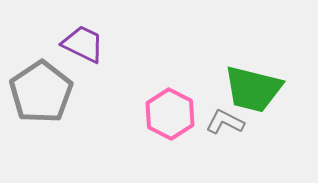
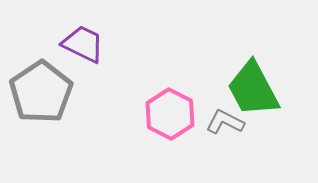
green trapezoid: rotated 48 degrees clockwise
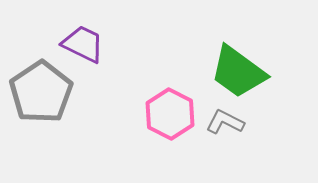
green trapezoid: moved 15 px left, 17 px up; rotated 26 degrees counterclockwise
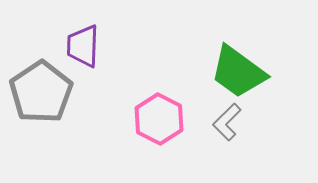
purple trapezoid: moved 2 px down; rotated 114 degrees counterclockwise
pink hexagon: moved 11 px left, 5 px down
gray L-shape: moved 2 px right; rotated 72 degrees counterclockwise
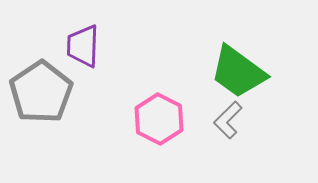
gray L-shape: moved 1 px right, 2 px up
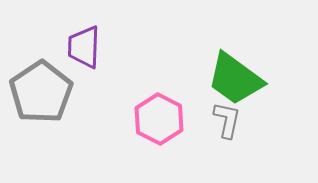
purple trapezoid: moved 1 px right, 1 px down
green trapezoid: moved 3 px left, 7 px down
gray L-shape: moved 1 px left; rotated 147 degrees clockwise
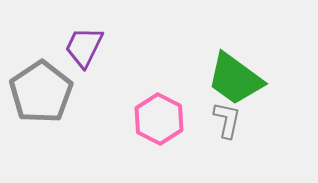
purple trapezoid: rotated 24 degrees clockwise
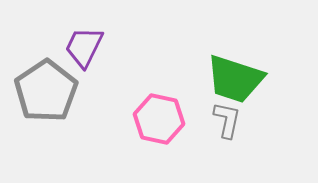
green trapezoid: rotated 18 degrees counterclockwise
gray pentagon: moved 5 px right, 1 px up
pink hexagon: rotated 15 degrees counterclockwise
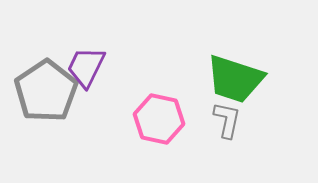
purple trapezoid: moved 2 px right, 20 px down
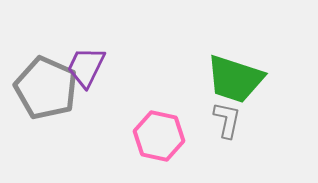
gray pentagon: moved 3 px up; rotated 14 degrees counterclockwise
pink hexagon: moved 17 px down
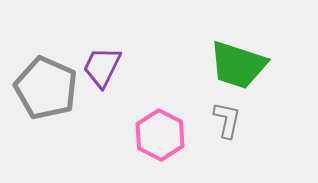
purple trapezoid: moved 16 px right
green trapezoid: moved 3 px right, 14 px up
pink hexagon: moved 1 px right, 1 px up; rotated 15 degrees clockwise
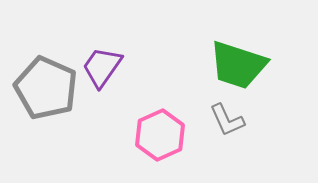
purple trapezoid: rotated 9 degrees clockwise
gray L-shape: rotated 144 degrees clockwise
pink hexagon: rotated 9 degrees clockwise
